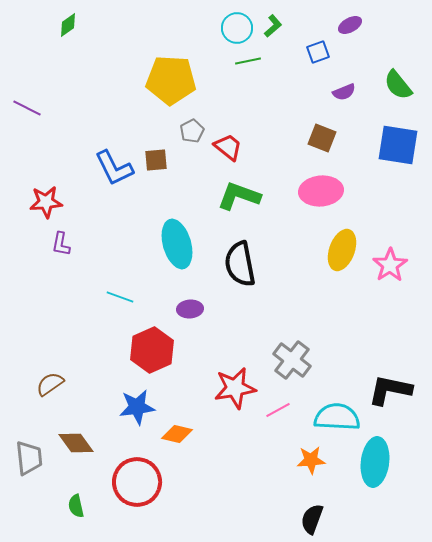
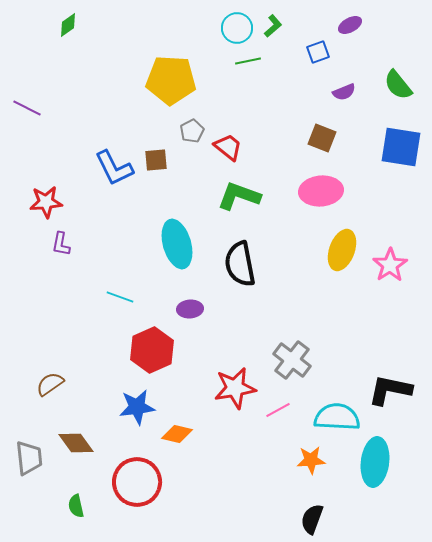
blue square at (398, 145): moved 3 px right, 2 px down
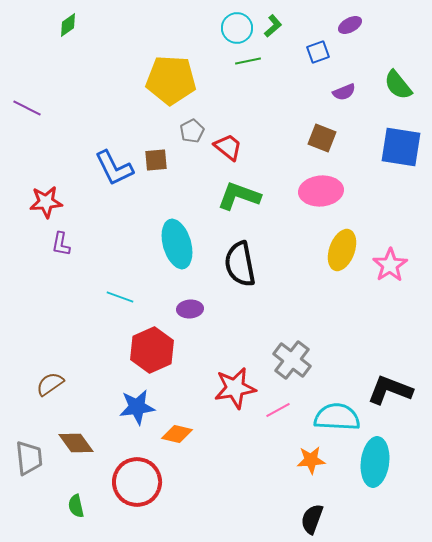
black L-shape at (390, 390): rotated 9 degrees clockwise
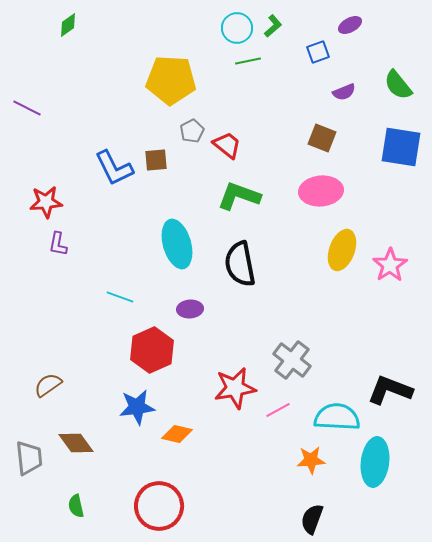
red trapezoid at (228, 147): moved 1 px left, 2 px up
purple L-shape at (61, 244): moved 3 px left
brown semicircle at (50, 384): moved 2 px left, 1 px down
red circle at (137, 482): moved 22 px right, 24 px down
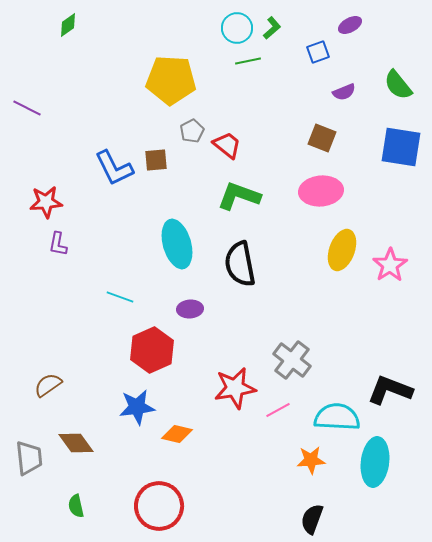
green L-shape at (273, 26): moved 1 px left, 2 px down
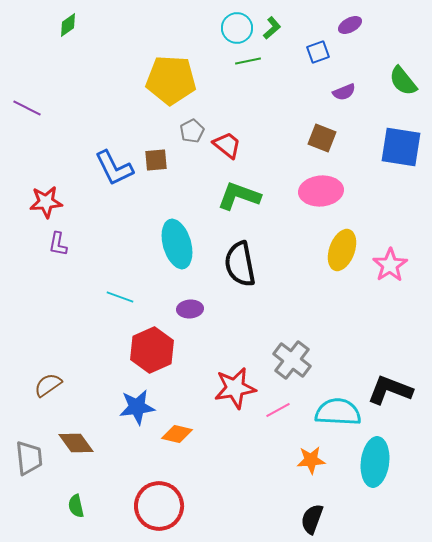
green semicircle at (398, 85): moved 5 px right, 4 px up
cyan semicircle at (337, 417): moved 1 px right, 5 px up
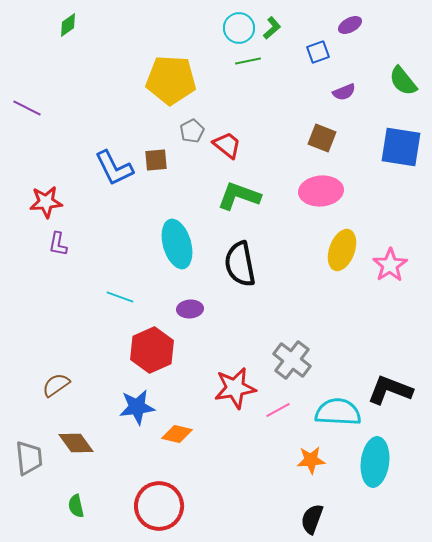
cyan circle at (237, 28): moved 2 px right
brown semicircle at (48, 385): moved 8 px right
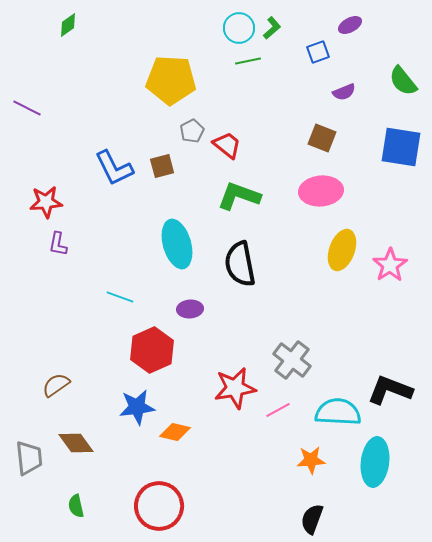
brown square at (156, 160): moved 6 px right, 6 px down; rotated 10 degrees counterclockwise
orange diamond at (177, 434): moved 2 px left, 2 px up
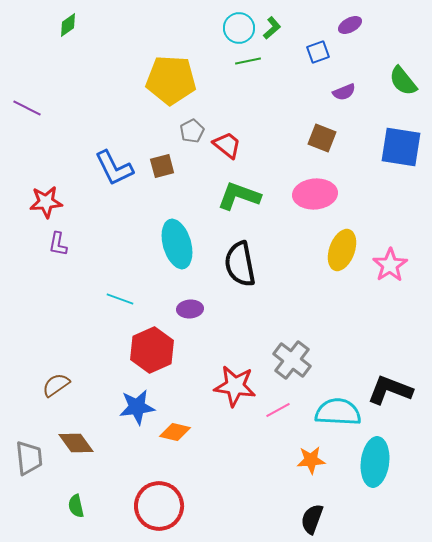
pink ellipse at (321, 191): moved 6 px left, 3 px down
cyan line at (120, 297): moved 2 px down
red star at (235, 388): moved 2 px up; rotated 18 degrees clockwise
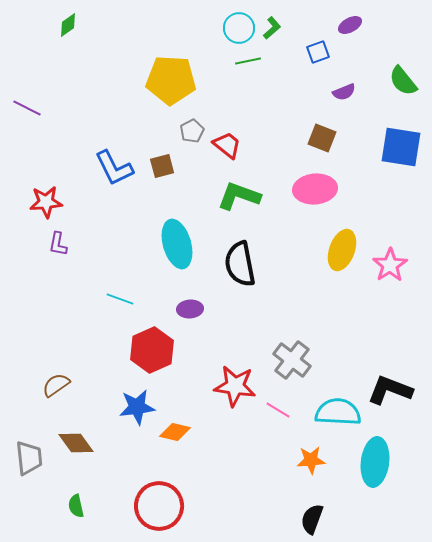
pink ellipse at (315, 194): moved 5 px up
pink line at (278, 410): rotated 60 degrees clockwise
